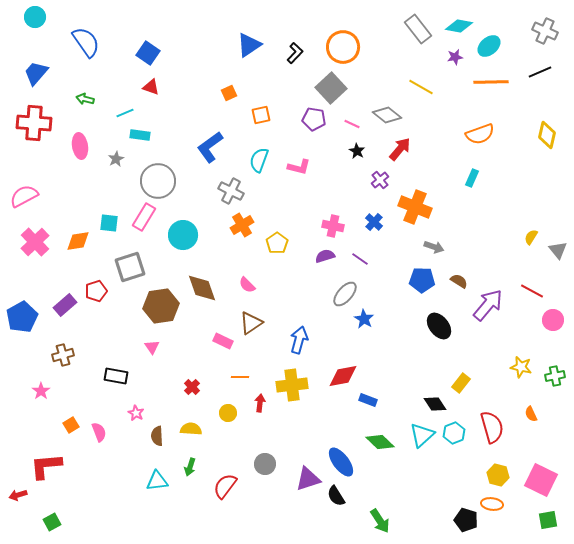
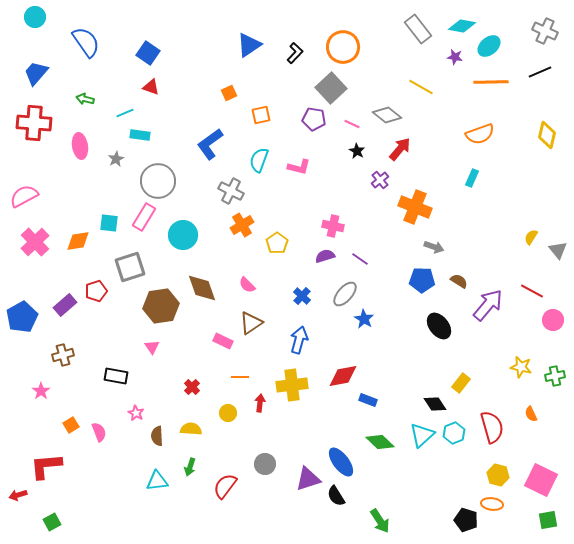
cyan diamond at (459, 26): moved 3 px right
purple star at (455, 57): rotated 21 degrees clockwise
blue L-shape at (210, 147): moved 3 px up
blue cross at (374, 222): moved 72 px left, 74 px down
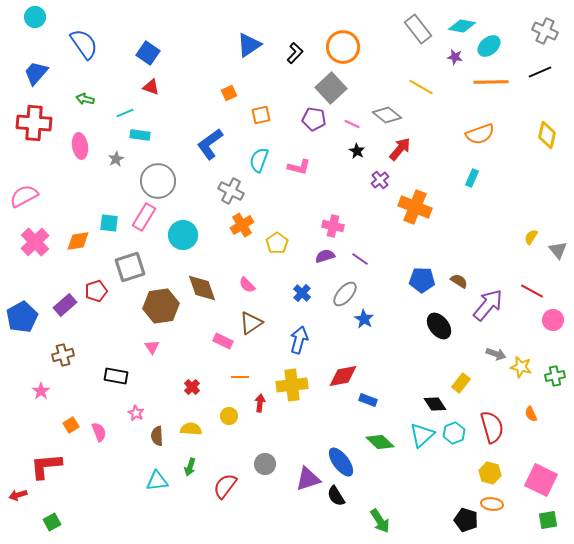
blue semicircle at (86, 42): moved 2 px left, 2 px down
gray arrow at (434, 247): moved 62 px right, 107 px down
blue cross at (302, 296): moved 3 px up
yellow circle at (228, 413): moved 1 px right, 3 px down
yellow hexagon at (498, 475): moved 8 px left, 2 px up
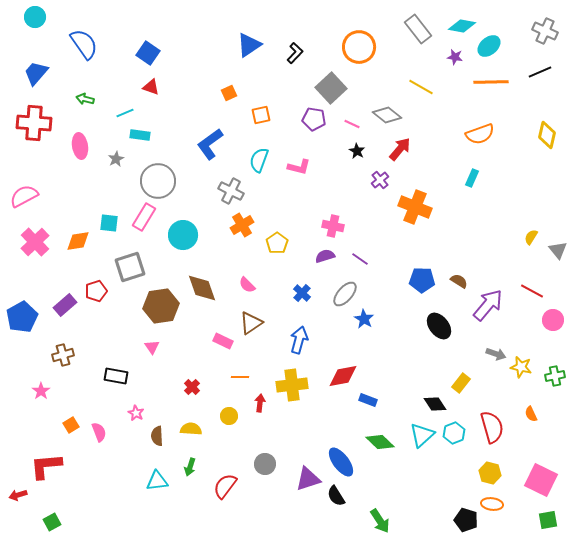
orange circle at (343, 47): moved 16 px right
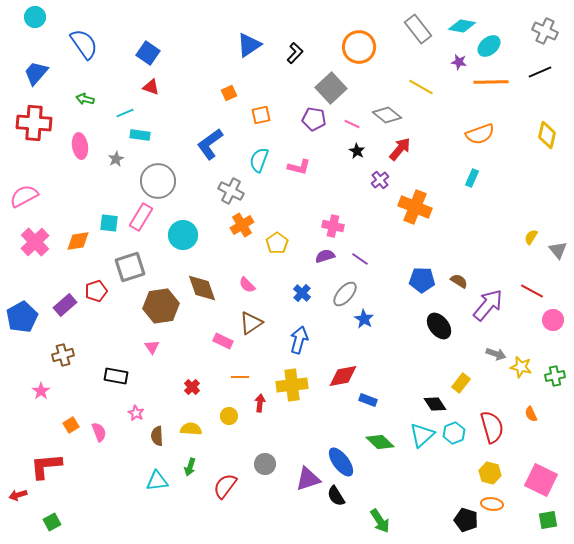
purple star at (455, 57): moved 4 px right, 5 px down
pink rectangle at (144, 217): moved 3 px left
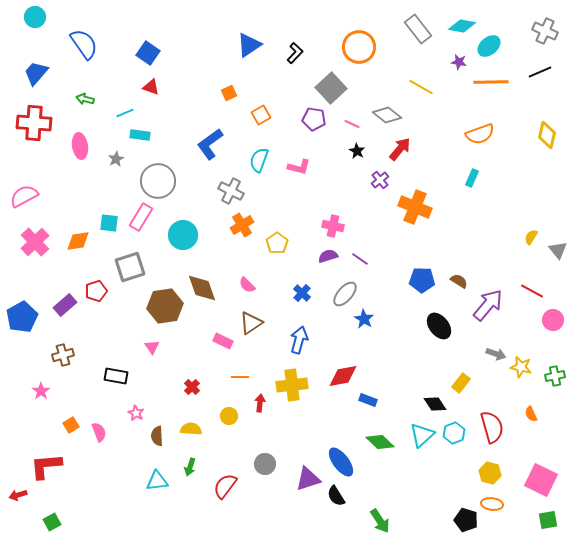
orange square at (261, 115): rotated 18 degrees counterclockwise
purple semicircle at (325, 256): moved 3 px right
brown hexagon at (161, 306): moved 4 px right
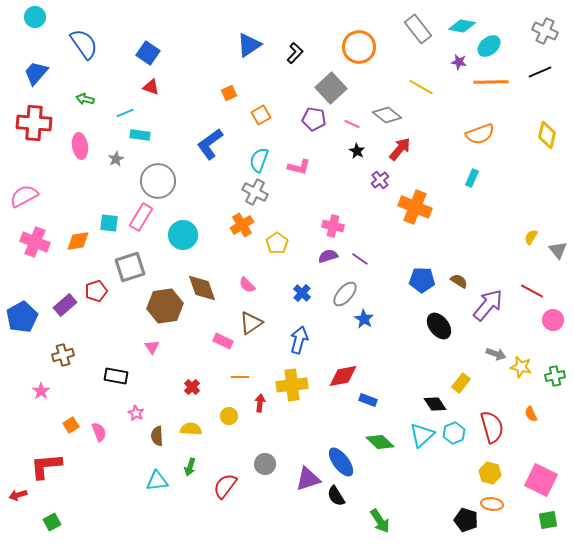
gray cross at (231, 191): moved 24 px right, 1 px down
pink cross at (35, 242): rotated 24 degrees counterclockwise
